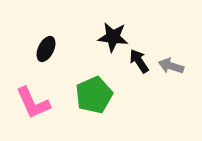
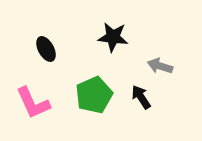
black ellipse: rotated 55 degrees counterclockwise
black arrow: moved 2 px right, 36 px down
gray arrow: moved 11 px left
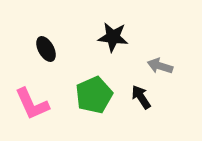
pink L-shape: moved 1 px left, 1 px down
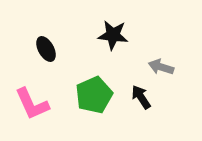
black star: moved 2 px up
gray arrow: moved 1 px right, 1 px down
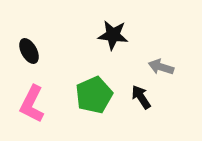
black ellipse: moved 17 px left, 2 px down
pink L-shape: rotated 51 degrees clockwise
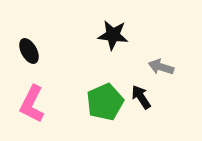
green pentagon: moved 11 px right, 7 px down
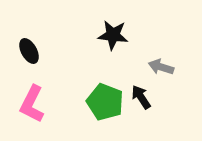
green pentagon: rotated 27 degrees counterclockwise
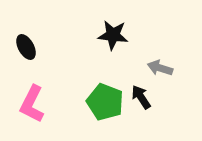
black ellipse: moved 3 px left, 4 px up
gray arrow: moved 1 px left, 1 px down
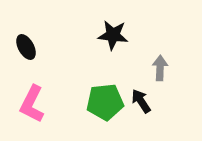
gray arrow: rotated 75 degrees clockwise
black arrow: moved 4 px down
green pentagon: rotated 27 degrees counterclockwise
